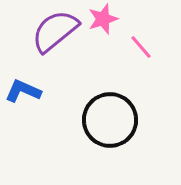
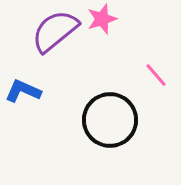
pink star: moved 1 px left
pink line: moved 15 px right, 28 px down
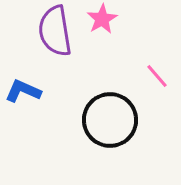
pink star: rotated 12 degrees counterclockwise
purple semicircle: rotated 60 degrees counterclockwise
pink line: moved 1 px right, 1 px down
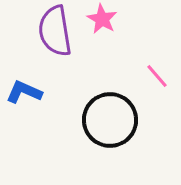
pink star: rotated 12 degrees counterclockwise
blue L-shape: moved 1 px right, 1 px down
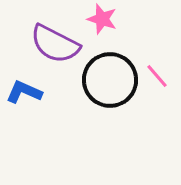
pink star: rotated 12 degrees counterclockwise
purple semicircle: moved 13 px down; rotated 54 degrees counterclockwise
black circle: moved 40 px up
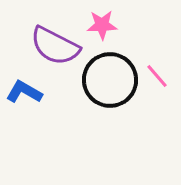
pink star: moved 6 px down; rotated 20 degrees counterclockwise
purple semicircle: moved 2 px down
blue L-shape: rotated 6 degrees clockwise
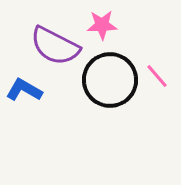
blue L-shape: moved 2 px up
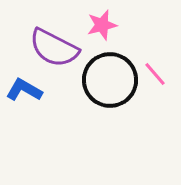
pink star: rotated 12 degrees counterclockwise
purple semicircle: moved 1 px left, 2 px down
pink line: moved 2 px left, 2 px up
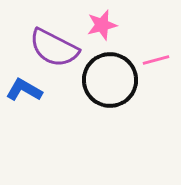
pink line: moved 1 px right, 14 px up; rotated 64 degrees counterclockwise
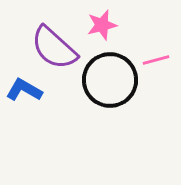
purple semicircle: rotated 15 degrees clockwise
